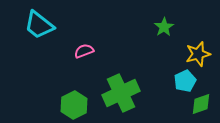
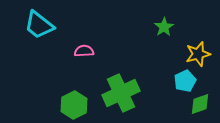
pink semicircle: rotated 18 degrees clockwise
green diamond: moved 1 px left
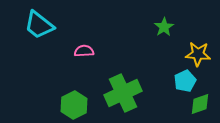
yellow star: rotated 20 degrees clockwise
green cross: moved 2 px right
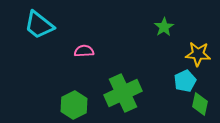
green diamond: rotated 60 degrees counterclockwise
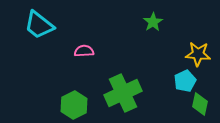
green star: moved 11 px left, 5 px up
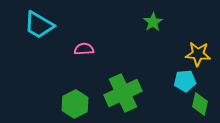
cyan trapezoid: rotated 8 degrees counterclockwise
pink semicircle: moved 2 px up
cyan pentagon: rotated 20 degrees clockwise
green hexagon: moved 1 px right, 1 px up
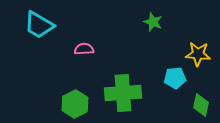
green star: rotated 18 degrees counterclockwise
cyan pentagon: moved 10 px left, 3 px up
green cross: rotated 21 degrees clockwise
green diamond: moved 1 px right, 1 px down
